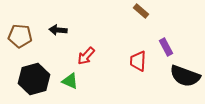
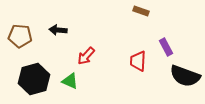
brown rectangle: rotated 21 degrees counterclockwise
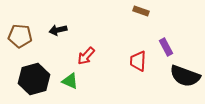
black arrow: rotated 18 degrees counterclockwise
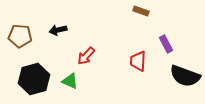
purple rectangle: moved 3 px up
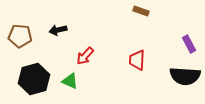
purple rectangle: moved 23 px right
red arrow: moved 1 px left
red trapezoid: moved 1 px left, 1 px up
black semicircle: rotated 16 degrees counterclockwise
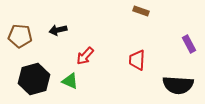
black semicircle: moved 7 px left, 9 px down
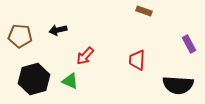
brown rectangle: moved 3 px right
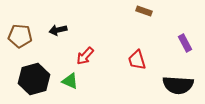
purple rectangle: moved 4 px left, 1 px up
red trapezoid: rotated 20 degrees counterclockwise
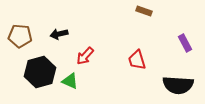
black arrow: moved 1 px right, 4 px down
black hexagon: moved 6 px right, 7 px up
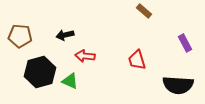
brown rectangle: rotated 21 degrees clockwise
black arrow: moved 6 px right, 1 px down
red arrow: rotated 54 degrees clockwise
